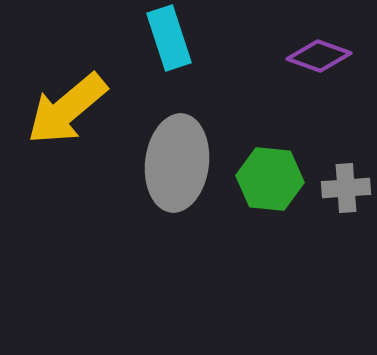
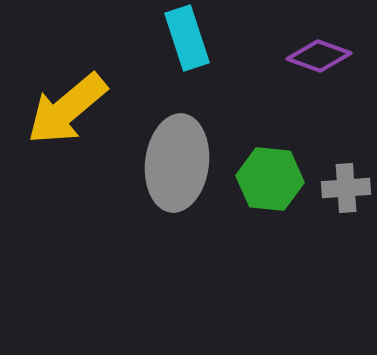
cyan rectangle: moved 18 px right
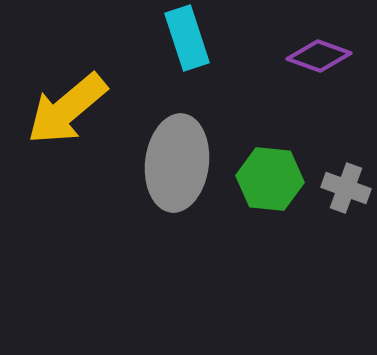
gray cross: rotated 24 degrees clockwise
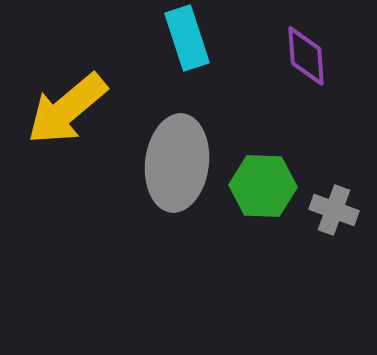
purple diamond: moved 13 px left; rotated 66 degrees clockwise
green hexagon: moved 7 px left, 7 px down; rotated 4 degrees counterclockwise
gray cross: moved 12 px left, 22 px down
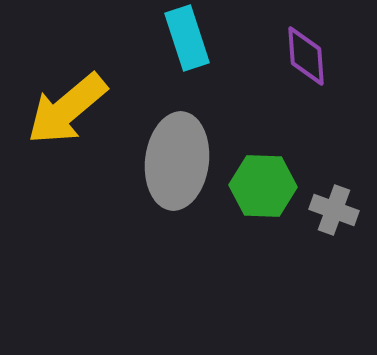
gray ellipse: moved 2 px up
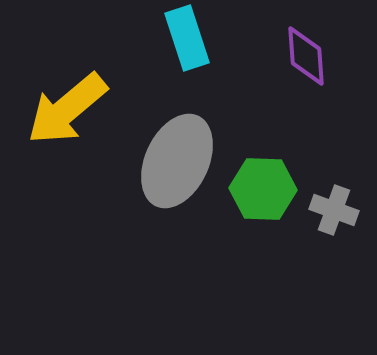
gray ellipse: rotated 18 degrees clockwise
green hexagon: moved 3 px down
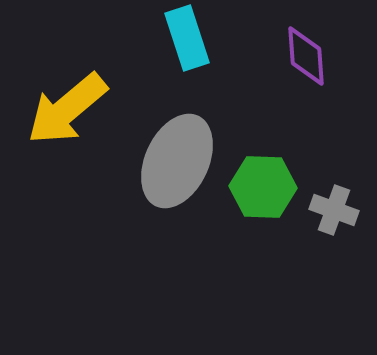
green hexagon: moved 2 px up
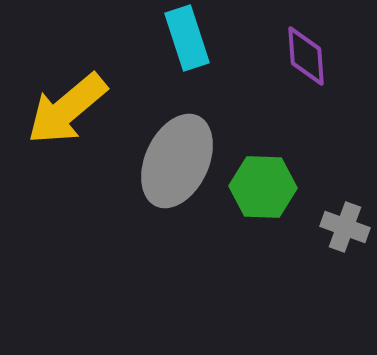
gray cross: moved 11 px right, 17 px down
